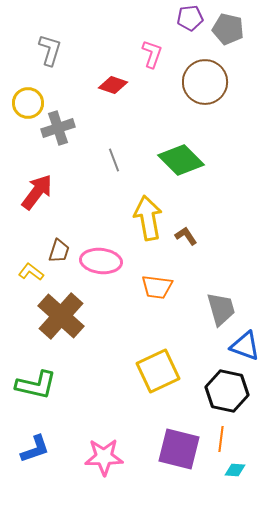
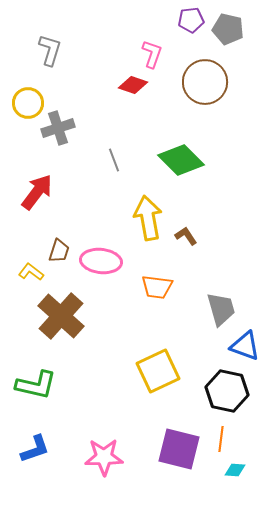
purple pentagon: moved 1 px right, 2 px down
red diamond: moved 20 px right
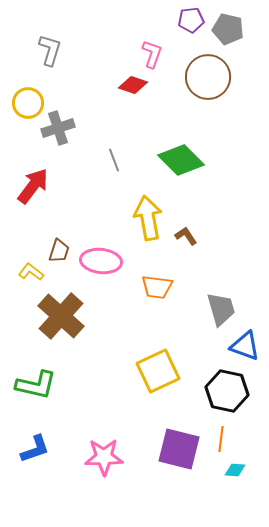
brown circle: moved 3 px right, 5 px up
red arrow: moved 4 px left, 6 px up
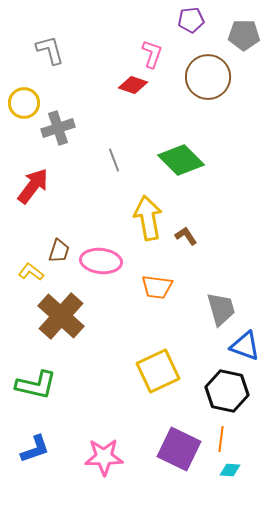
gray pentagon: moved 16 px right, 6 px down; rotated 12 degrees counterclockwise
gray L-shape: rotated 32 degrees counterclockwise
yellow circle: moved 4 px left
purple square: rotated 12 degrees clockwise
cyan diamond: moved 5 px left
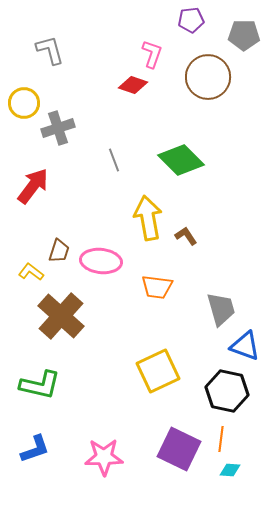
green L-shape: moved 4 px right
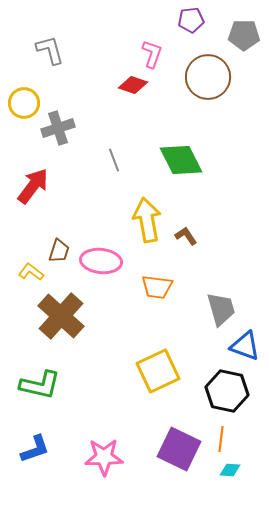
green diamond: rotated 18 degrees clockwise
yellow arrow: moved 1 px left, 2 px down
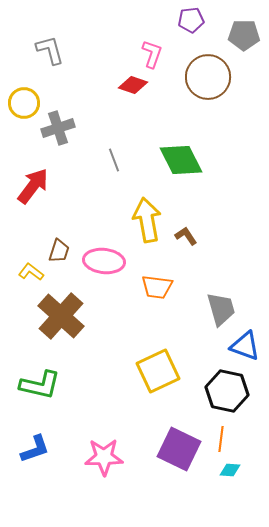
pink ellipse: moved 3 px right
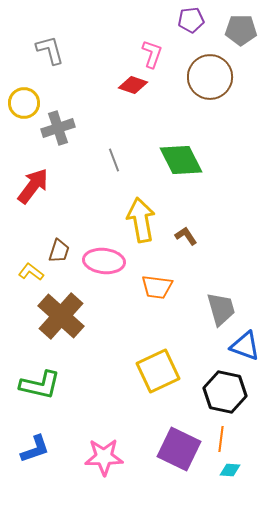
gray pentagon: moved 3 px left, 5 px up
brown circle: moved 2 px right
yellow arrow: moved 6 px left
black hexagon: moved 2 px left, 1 px down
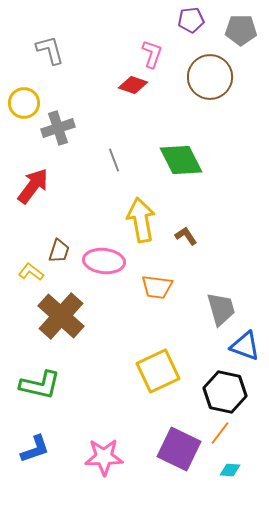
orange line: moved 1 px left, 6 px up; rotated 30 degrees clockwise
